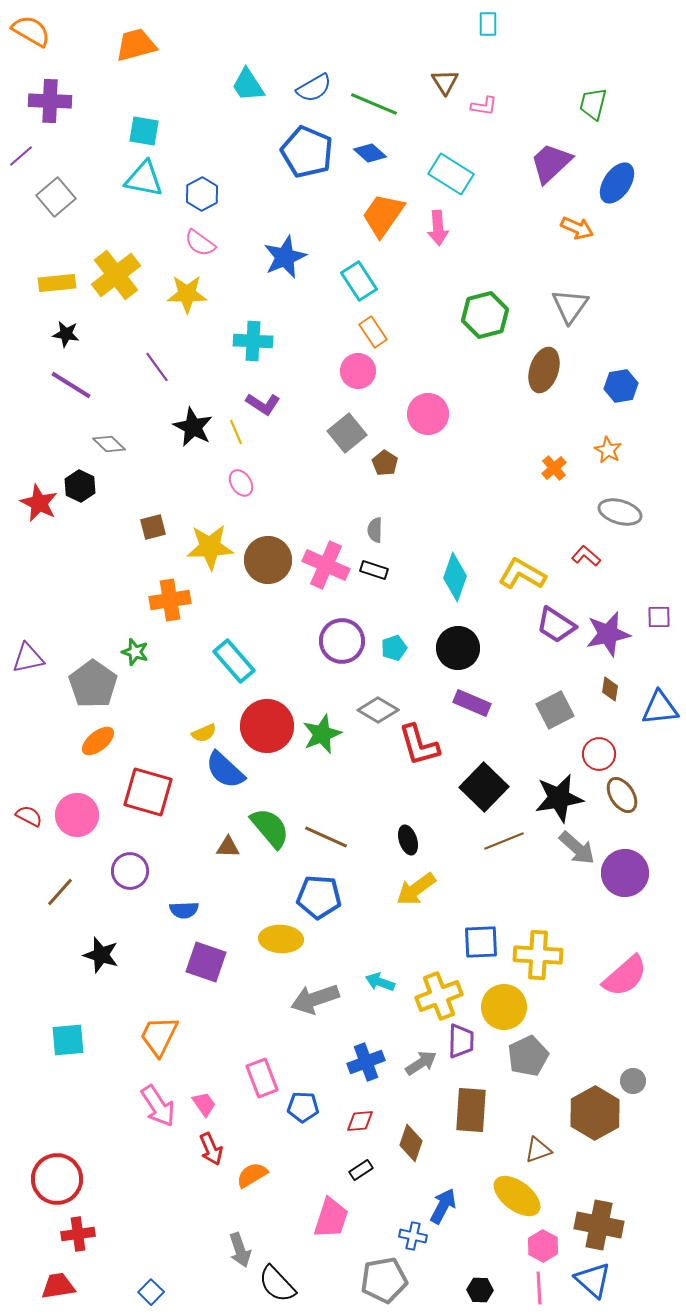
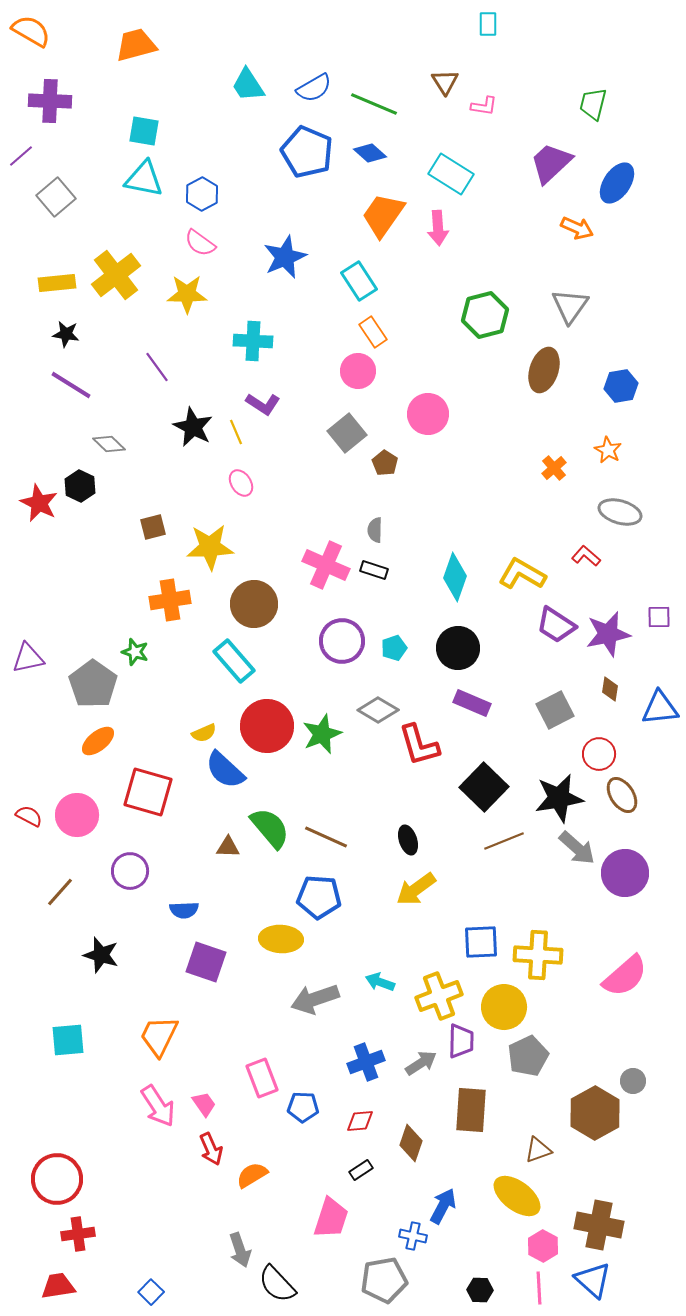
brown circle at (268, 560): moved 14 px left, 44 px down
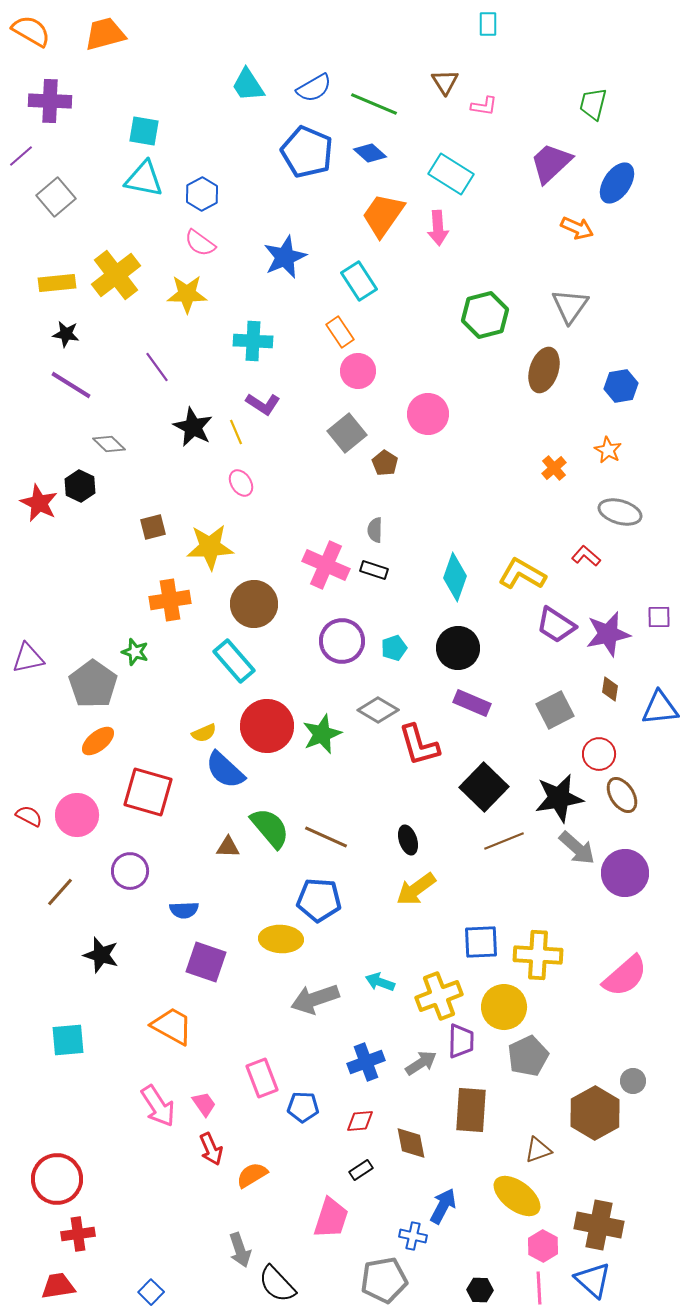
orange trapezoid at (136, 45): moved 31 px left, 11 px up
orange rectangle at (373, 332): moved 33 px left
blue pentagon at (319, 897): moved 3 px down
orange trapezoid at (159, 1036): moved 13 px right, 10 px up; rotated 93 degrees clockwise
brown diamond at (411, 1143): rotated 30 degrees counterclockwise
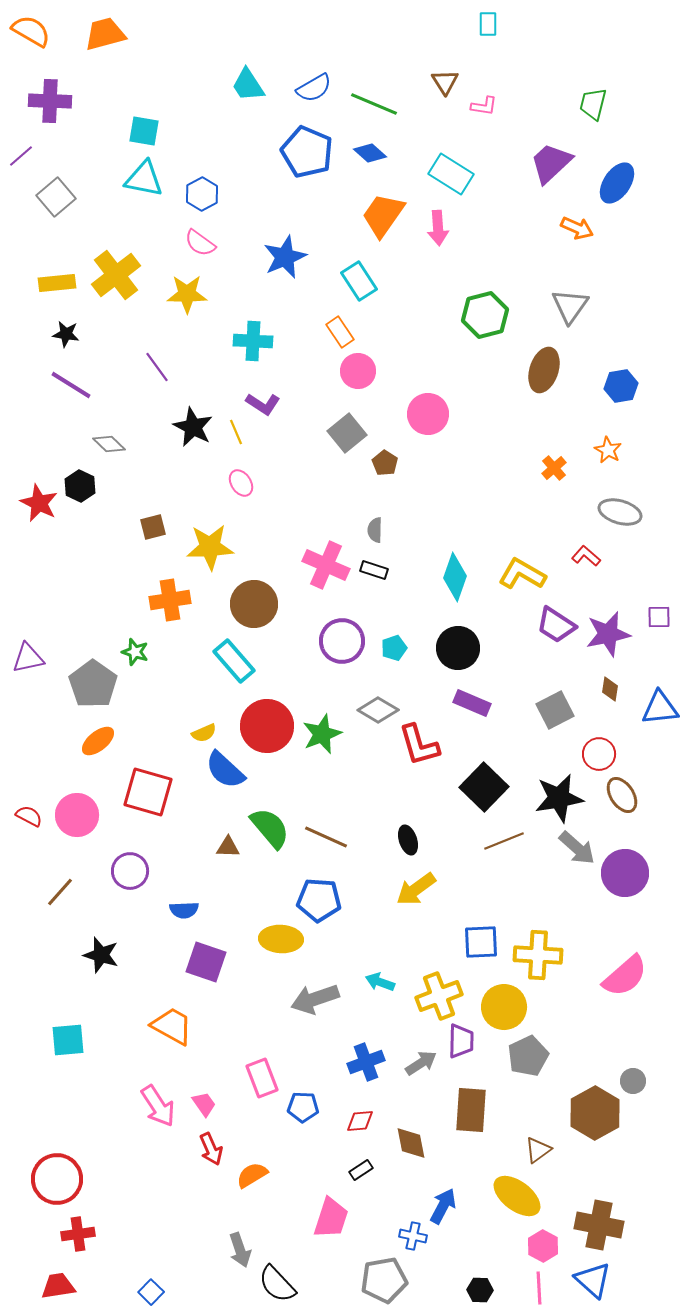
brown triangle at (538, 1150): rotated 16 degrees counterclockwise
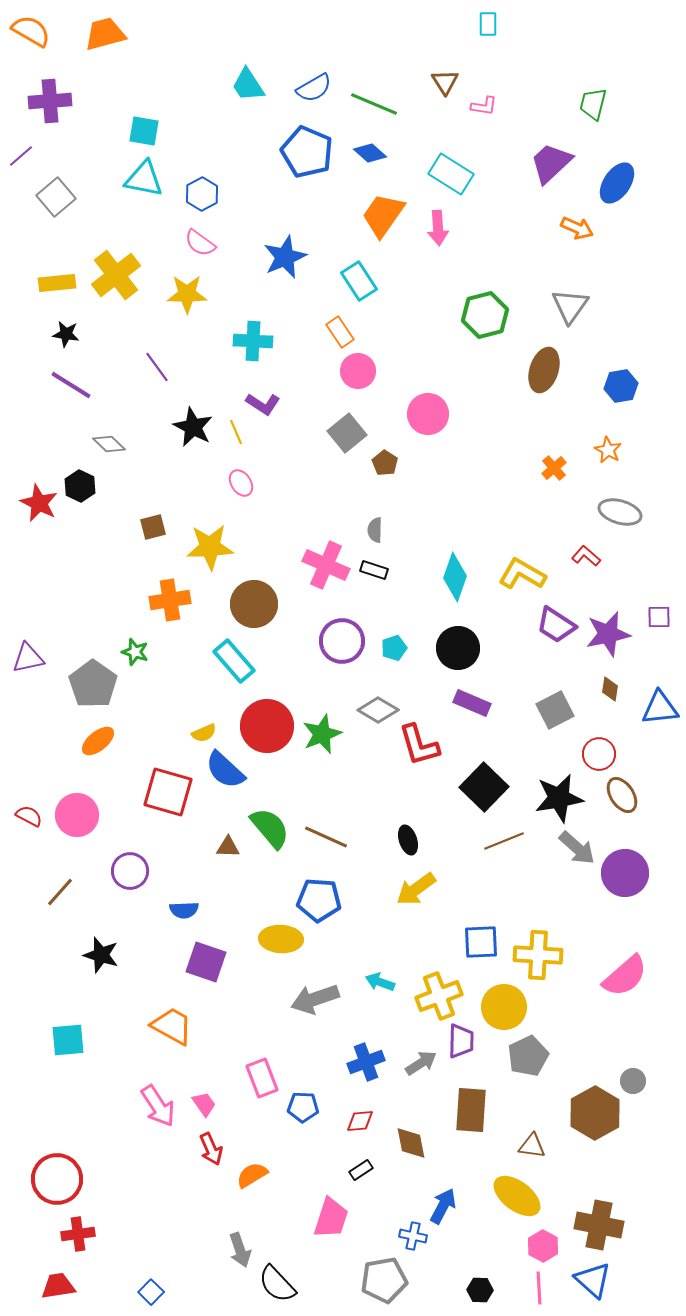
purple cross at (50, 101): rotated 6 degrees counterclockwise
red square at (148, 792): moved 20 px right
brown triangle at (538, 1150): moved 6 px left, 4 px up; rotated 44 degrees clockwise
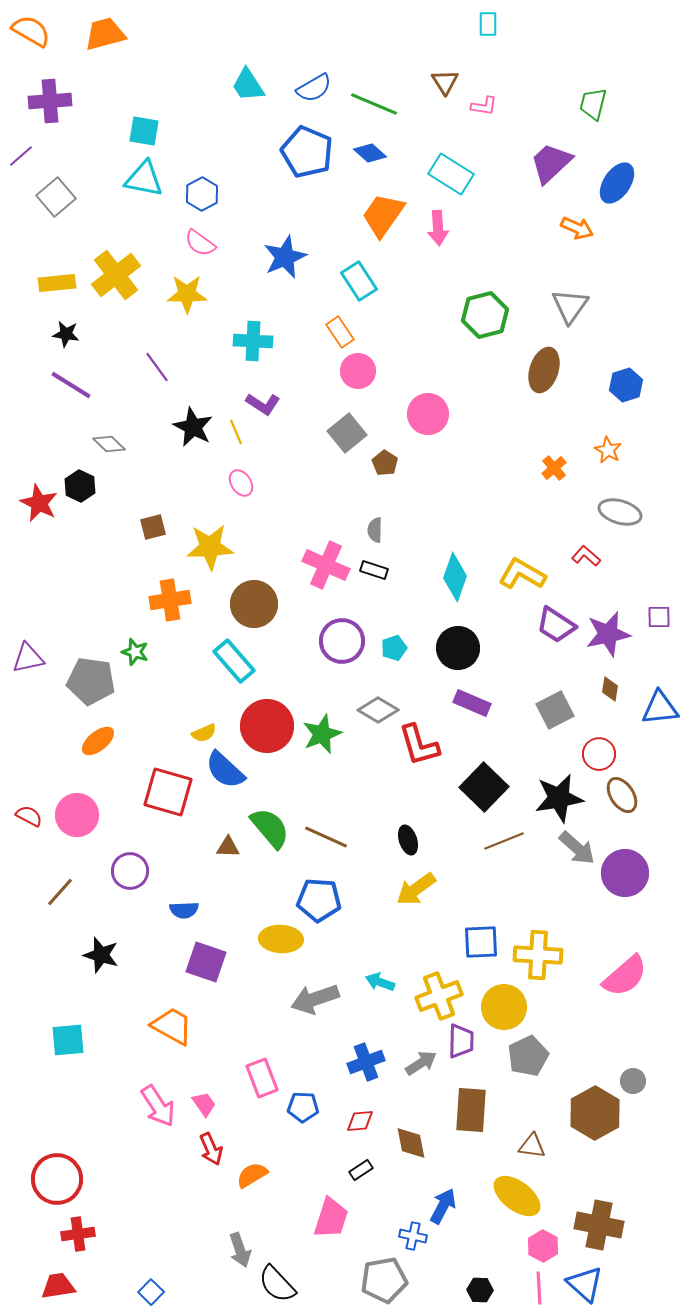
blue hexagon at (621, 386): moved 5 px right, 1 px up; rotated 8 degrees counterclockwise
gray pentagon at (93, 684): moved 2 px left, 3 px up; rotated 27 degrees counterclockwise
blue triangle at (593, 1280): moved 8 px left, 4 px down
